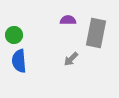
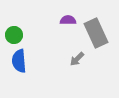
gray rectangle: rotated 36 degrees counterclockwise
gray arrow: moved 6 px right
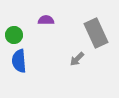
purple semicircle: moved 22 px left
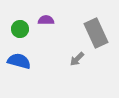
green circle: moved 6 px right, 6 px up
blue semicircle: rotated 110 degrees clockwise
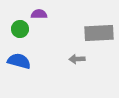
purple semicircle: moved 7 px left, 6 px up
gray rectangle: moved 3 px right; rotated 68 degrees counterclockwise
gray arrow: rotated 42 degrees clockwise
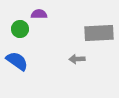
blue semicircle: moved 2 px left; rotated 20 degrees clockwise
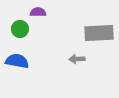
purple semicircle: moved 1 px left, 2 px up
blue semicircle: rotated 25 degrees counterclockwise
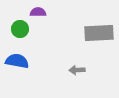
gray arrow: moved 11 px down
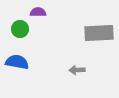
blue semicircle: moved 1 px down
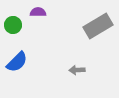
green circle: moved 7 px left, 4 px up
gray rectangle: moved 1 px left, 7 px up; rotated 28 degrees counterclockwise
blue semicircle: rotated 125 degrees clockwise
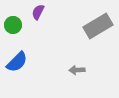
purple semicircle: rotated 63 degrees counterclockwise
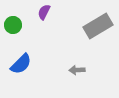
purple semicircle: moved 6 px right
blue semicircle: moved 4 px right, 2 px down
